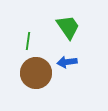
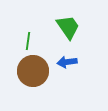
brown circle: moved 3 px left, 2 px up
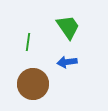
green line: moved 1 px down
brown circle: moved 13 px down
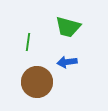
green trapezoid: rotated 140 degrees clockwise
brown circle: moved 4 px right, 2 px up
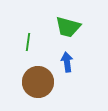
blue arrow: rotated 90 degrees clockwise
brown circle: moved 1 px right
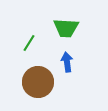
green trapezoid: moved 2 px left, 1 px down; rotated 12 degrees counterclockwise
green line: moved 1 px right, 1 px down; rotated 24 degrees clockwise
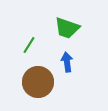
green trapezoid: moved 1 px right; rotated 16 degrees clockwise
green line: moved 2 px down
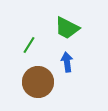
green trapezoid: rotated 8 degrees clockwise
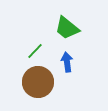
green trapezoid: rotated 12 degrees clockwise
green line: moved 6 px right, 6 px down; rotated 12 degrees clockwise
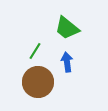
green line: rotated 12 degrees counterclockwise
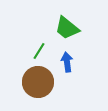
green line: moved 4 px right
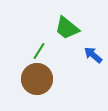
blue arrow: moved 26 px right, 7 px up; rotated 42 degrees counterclockwise
brown circle: moved 1 px left, 3 px up
